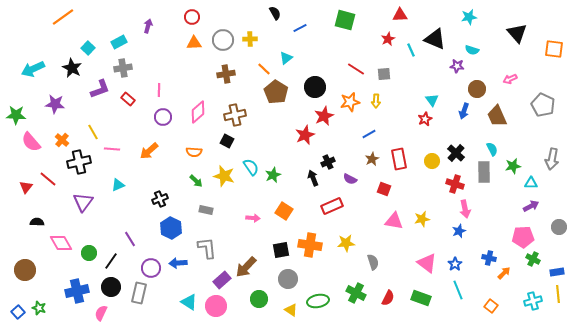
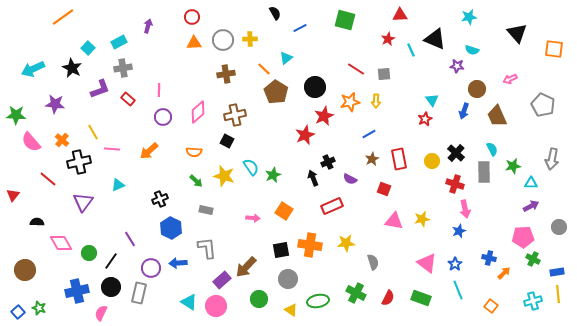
red triangle at (26, 187): moved 13 px left, 8 px down
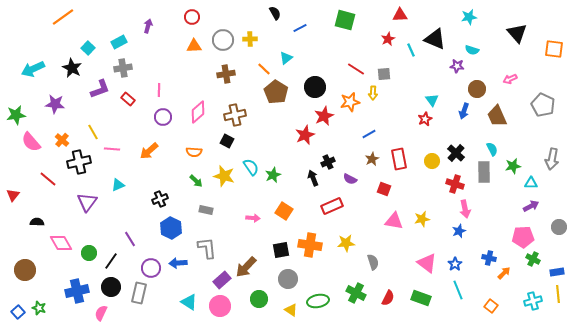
orange triangle at (194, 43): moved 3 px down
yellow arrow at (376, 101): moved 3 px left, 8 px up
green star at (16, 115): rotated 12 degrees counterclockwise
purple triangle at (83, 202): moved 4 px right
pink circle at (216, 306): moved 4 px right
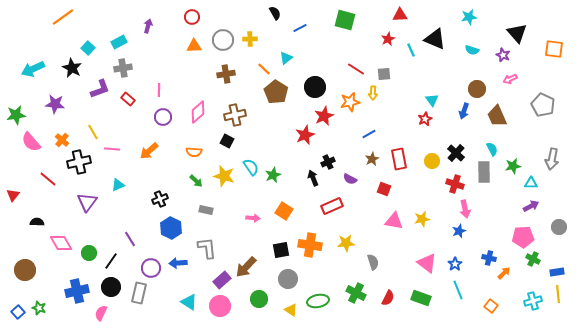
purple star at (457, 66): moved 46 px right, 11 px up; rotated 16 degrees clockwise
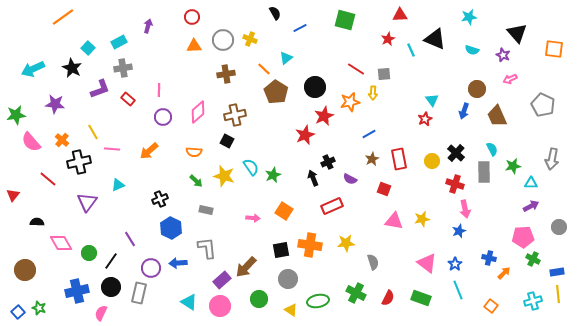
yellow cross at (250, 39): rotated 24 degrees clockwise
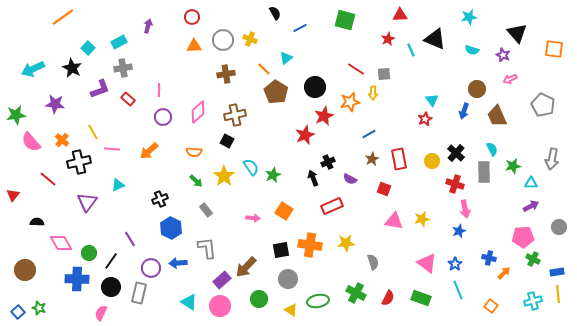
yellow star at (224, 176): rotated 20 degrees clockwise
gray rectangle at (206, 210): rotated 40 degrees clockwise
blue cross at (77, 291): moved 12 px up; rotated 15 degrees clockwise
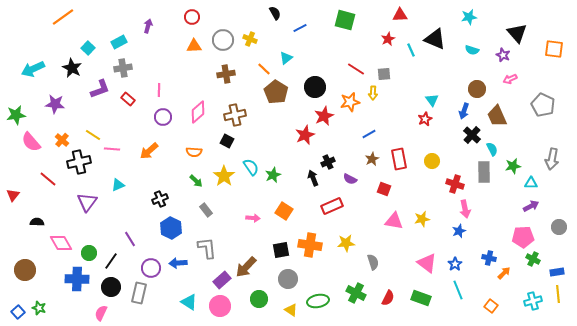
yellow line at (93, 132): moved 3 px down; rotated 28 degrees counterclockwise
black cross at (456, 153): moved 16 px right, 18 px up
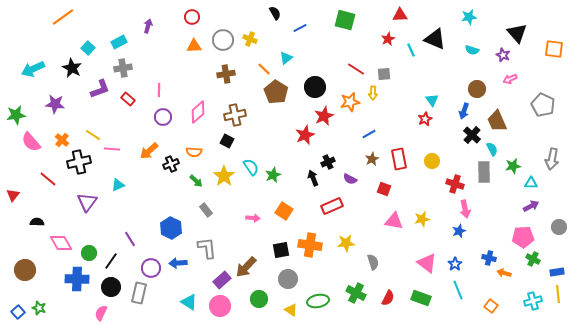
brown trapezoid at (497, 116): moved 5 px down
black cross at (160, 199): moved 11 px right, 35 px up
orange arrow at (504, 273): rotated 120 degrees counterclockwise
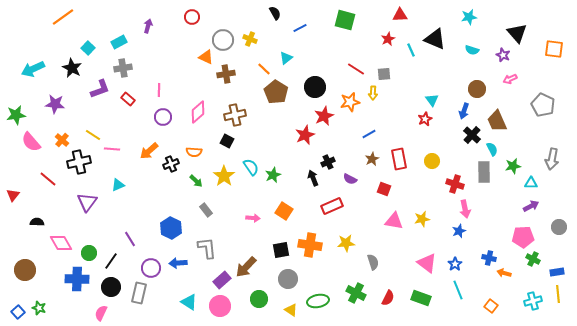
orange triangle at (194, 46): moved 12 px right, 11 px down; rotated 28 degrees clockwise
